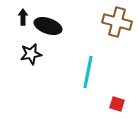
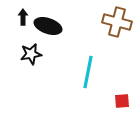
red square: moved 5 px right, 3 px up; rotated 21 degrees counterclockwise
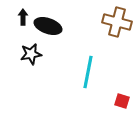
red square: rotated 21 degrees clockwise
